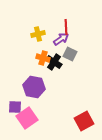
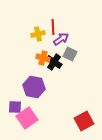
red line: moved 13 px left
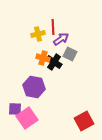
purple square: moved 2 px down
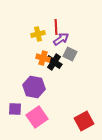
red line: moved 3 px right
pink square: moved 10 px right, 1 px up
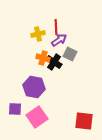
purple arrow: moved 2 px left, 1 px down
red square: rotated 36 degrees clockwise
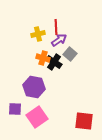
gray square: rotated 16 degrees clockwise
